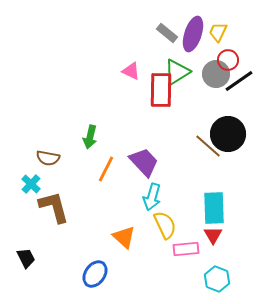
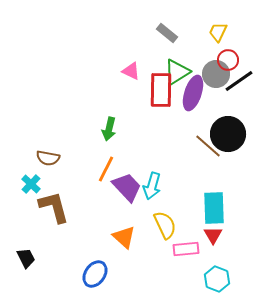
purple ellipse: moved 59 px down
green arrow: moved 19 px right, 8 px up
purple trapezoid: moved 17 px left, 25 px down
cyan arrow: moved 11 px up
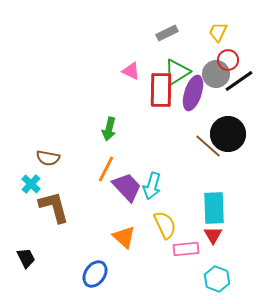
gray rectangle: rotated 65 degrees counterclockwise
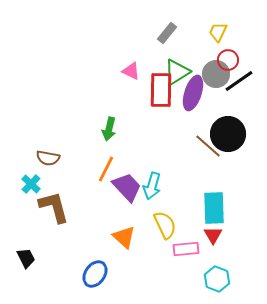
gray rectangle: rotated 25 degrees counterclockwise
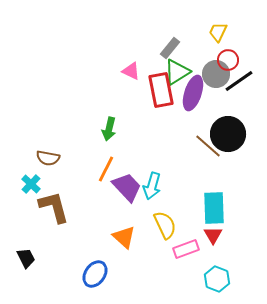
gray rectangle: moved 3 px right, 15 px down
red rectangle: rotated 12 degrees counterclockwise
pink rectangle: rotated 15 degrees counterclockwise
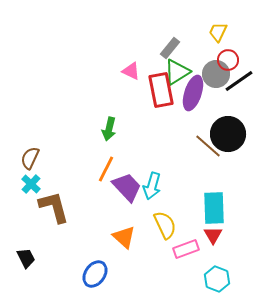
brown semicircle: moved 18 px left; rotated 105 degrees clockwise
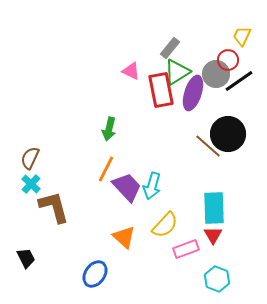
yellow trapezoid: moved 24 px right, 4 px down
yellow semicircle: rotated 68 degrees clockwise
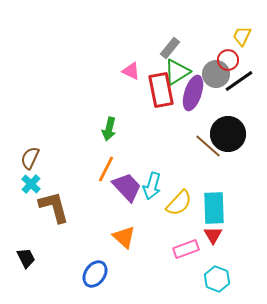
yellow semicircle: moved 14 px right, 22 px up
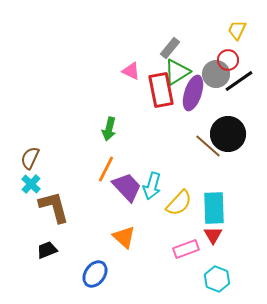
yellow trapezoid: moved 5 px left, 6 px up
black trapezoid: moved 21 px right, 8 px up; rotated 85 degrees counterclockwise
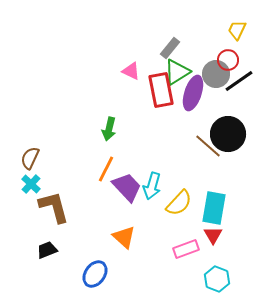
cyan rectangle: rotated 12 degrees clockwise
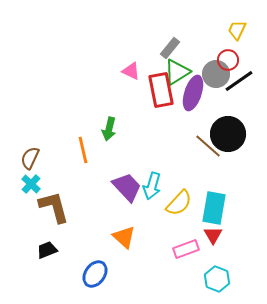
orange line: moved 23 px left, 19 px up; rotated 40 degrees counterclockwise
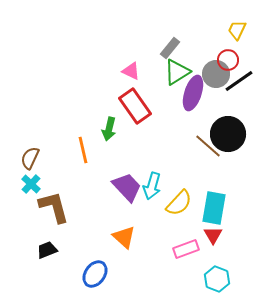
red rectangle: moved 26 px left, 16 px down; rotated 24 degrees counterclockwise
